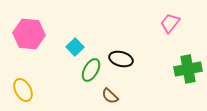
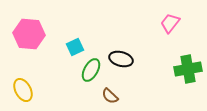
cyan square: rotated 18 degrees clockwise
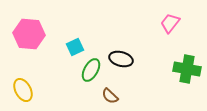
green cross: moved 1 px left; rotated 20 degrees clockwise
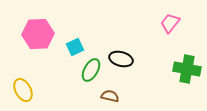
pink hexagon: moved 9 px right; rotated 8 degrees counterclockwise
brown semicircle: rotated 150 degrees clockwise
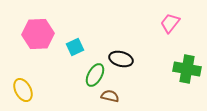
green ellipse: moved 4 px right, 5 px down
